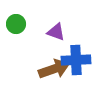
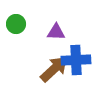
purple triangle: rotated 18 degrees counterclockwise
brown arrow: rotated 24 degrees counterclockwise
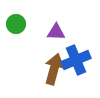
blue cross: rotated 20 degrees counterclockwise
brown arrow: rotated 32 degrees counterclockwise
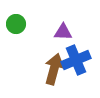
purple triangle: moved 7 px right
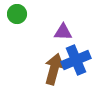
green circle: moved 1 px right, 10 px up
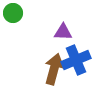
green circle: moved 4 px left, 1 px up
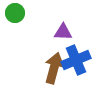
green circle: moved 2 px right
brown arrow: moved 1 px up
